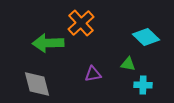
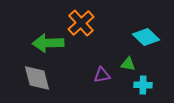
purple triangle: moved 9 px right, 1 px down
gray diamond: moved 6 px up
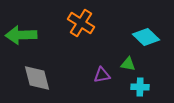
orange cross: rotated 16 degrees counterclockwise
green arrow: moved 27 px left, 8 px up
cyan cross: moved 3 px left, 2 px down
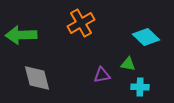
orange cross: rotated 28 degrees clockwise
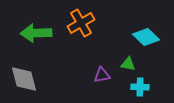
green arrow: moved 15 px right, 2 px up
gray diamond: moved 13 px left, 1 px down
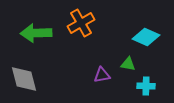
cyan diamond: rotated 20 degrees counterclockwise
cyan cross: moved 6 px right, 1 px up
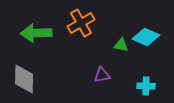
green triangle: moved 7 px left, 19 px up
gray diamond: rotated 16 degrees clockwise
